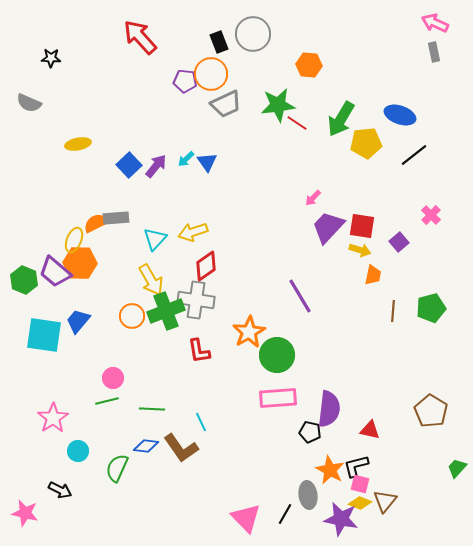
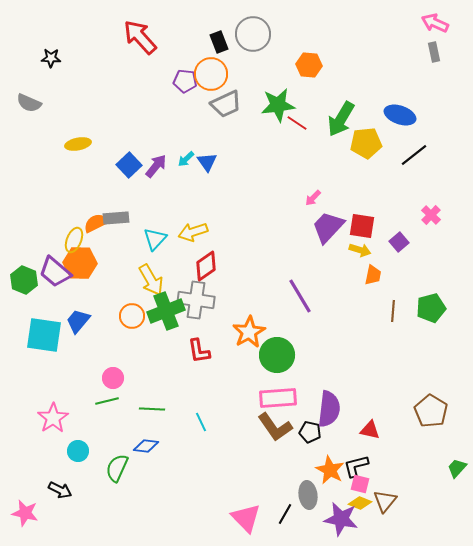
brown L-shape at (181, 448): moved 94 px right, 21 px up
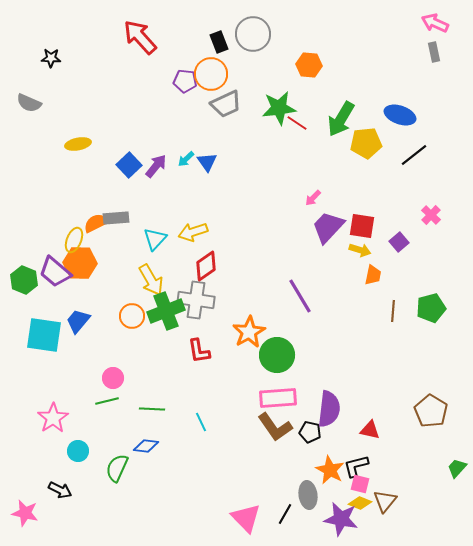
green star at (278, 105): moved 1 px right, 3 px down
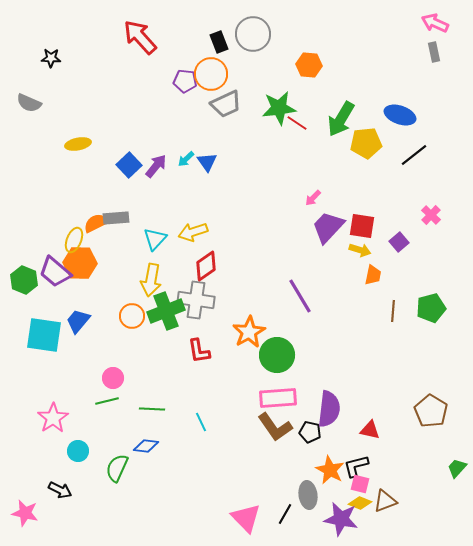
yellow arrow at (151, 280): rotated 40 degrees clockwise
brown triangle at (385, 501): rotated 30 degrees clockwise
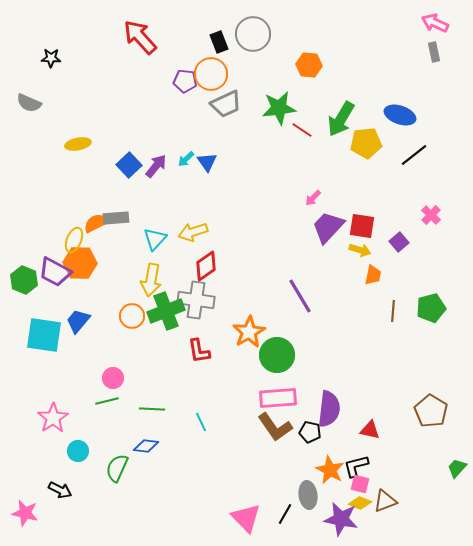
red line at (297, 123): moved 5 px right, 7 px down
purple trapezoid at (55, 272): rotated 12 degrees counterclockwise
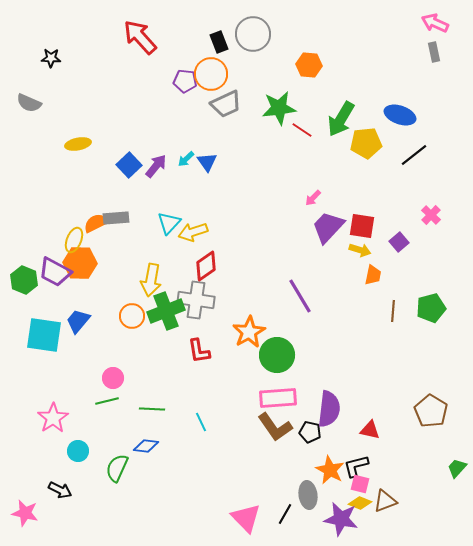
cyan triangle at (155, 239): moved 14 px right, 16 px up
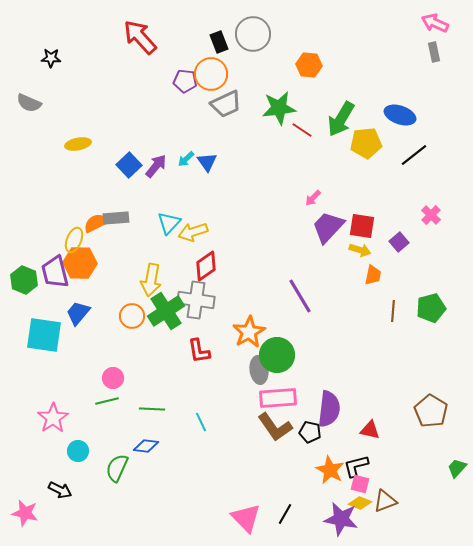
purple trapezoid at (55, 272): rotated 48 degrees clockwise
green cross at (166, 311): rotated 12 degrees counterclockwise
blue trapezoid at (78, 321): moved 8 px up
gray ellipse at (308, 495): moved 49 px left, 125 px up
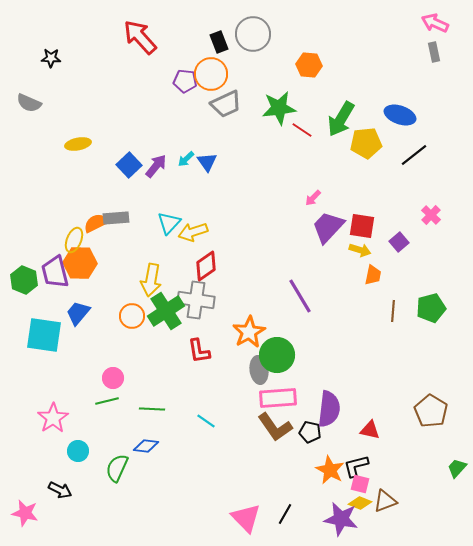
cyan line at (201, 422): moved 5 px right, 1 px up; rotated 30 degrees counterclockwise
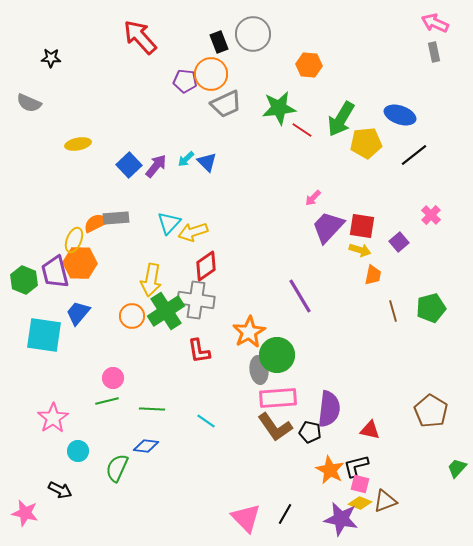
blue triangle at (207, 162): rotated 10 degrees counterclockwise
brown line at (393, 311): rotated 20 degrees counterclockwise
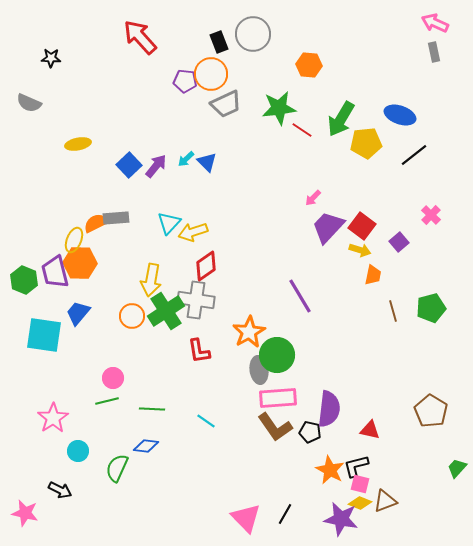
red square at (362, 226): rotated 28 degrees clockwise
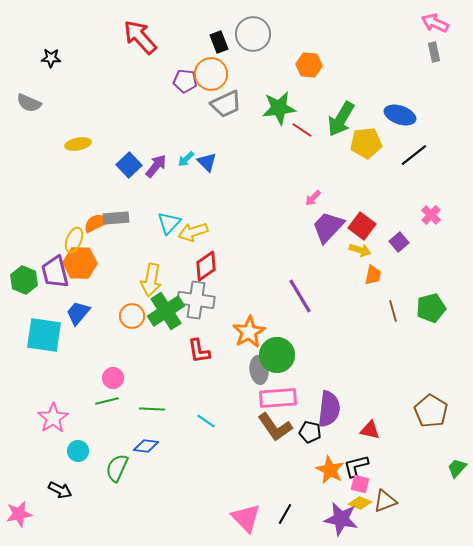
pink star at (25, 513): moved 6 px left, 1 px down; rotated 24 degrees counterclockwise
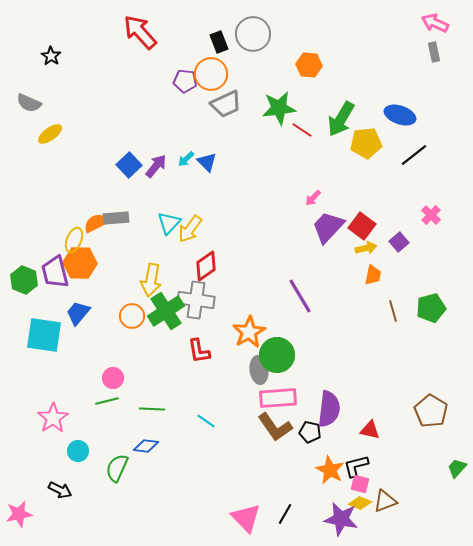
red arrow at (140, 37): moved 5 px up
black star at (51, 58): moved 2 px up; rotated 30 degrees clockwise
yellow ellipse at (78, 144): moved 28 px left, 10 px up; rotated 25 degrees counterclockwise
yellow arrow at (193, 232): moved 3 px left, 3 px up; rotated 36 degrees counterclockwise
yellow arrow at (360, 250): moved 6 px right, 2 px up; rotated 30 degrees counterclockwise
